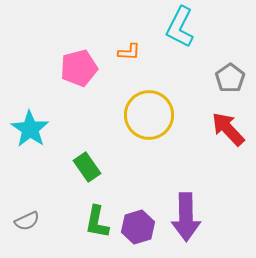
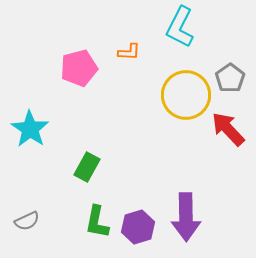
yellow circle: moved 37 px right, 20 px up
green rectangle: rotated 64 degrees clockwise
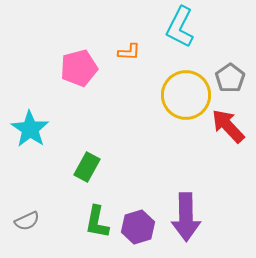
red arrow: moved 3 px up
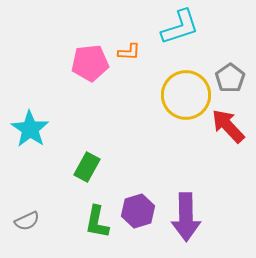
cyan L-shape: rotated 135 degrees counterclockwise
pink pentagon: moved 11 px right, 5 px up; rotated 9 degrees clockwise
purple hexagon: moved 16 px up
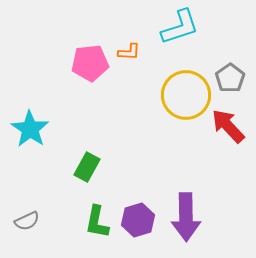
purple hexagon: moved 9 px down
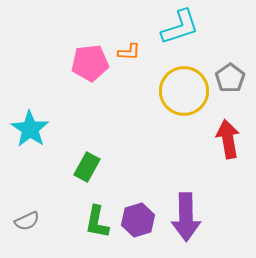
yellow circle: moved 2 px left, 4 px up
red arrow: moved 13 px down; rotated 33 degrees clockwise
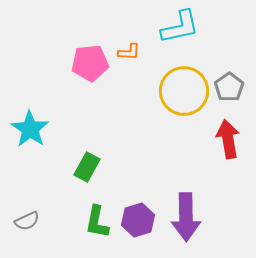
cyan L-shape: rotated 6 degrees clockwise
gray pentagon: moved 1 px left, 9 px down
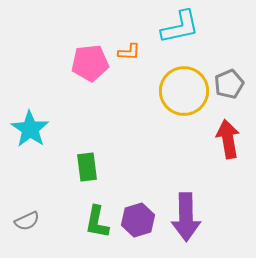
gray pentagon: moved 3 px up; rotated 12 degrees clockwise
green rectangle: rotated 36 degrees counterclockwise
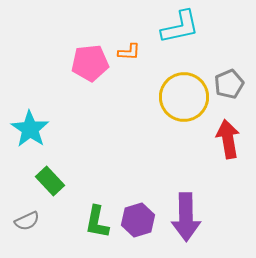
yellow circle: moved 6 px down
green rectangle: moved 37 px left, 14 px down; rotated 36 degrees counterclockwise
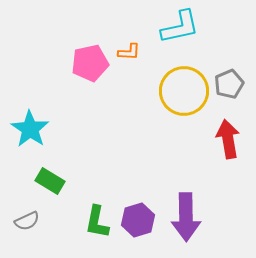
pink pentagon: rotated 6 degrees counterclockwise
yellow circle: moved 6 px up
green rectangle: rotated 16 degrees counterclockwise
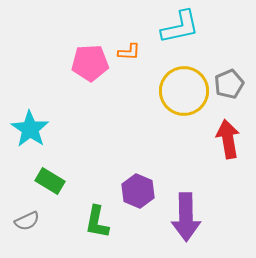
pink pentagon: rotated 9 degrees clockwise
purple hexagon: moved 29 px up; rotated 20 degrees counterclockwise
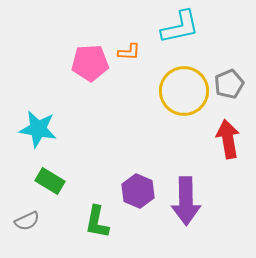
cyan star: moved 8 px right; rotated 24 degrees counterclockwise
purple arrow: moved 16 px up
